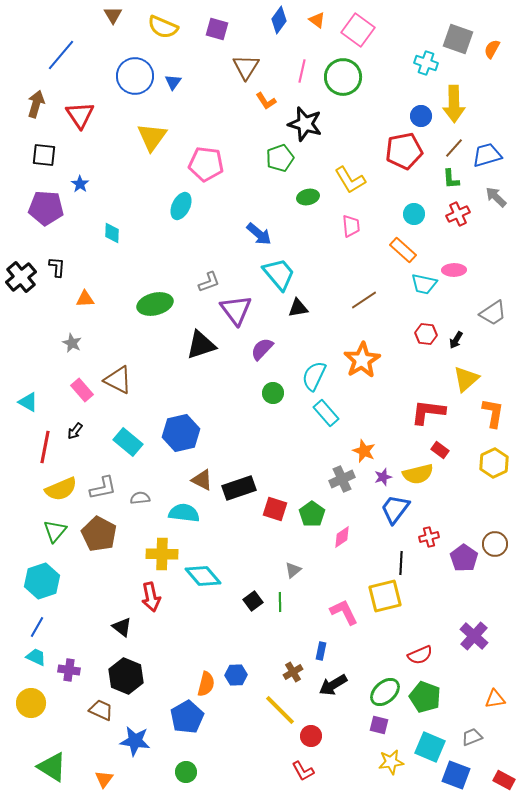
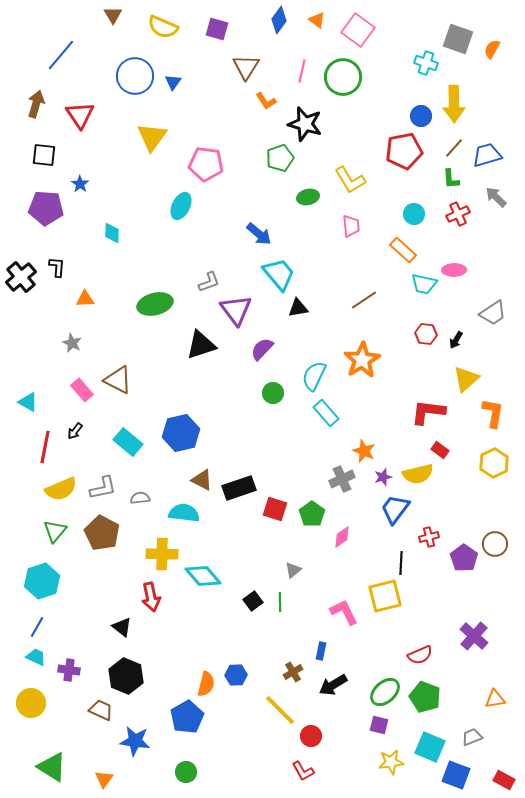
brown pentagon at (99, 534): moved 3 px right, 1 px up
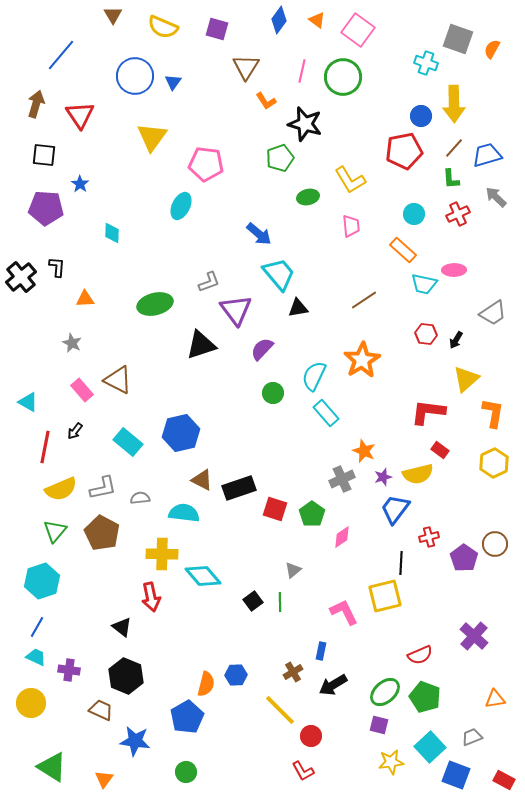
cyan square at (430, 747): rotated 24 degrees clockwise
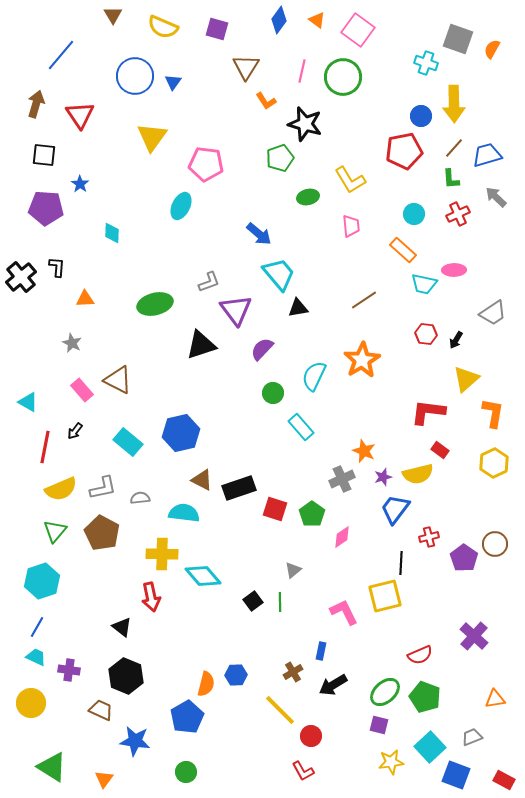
cyan rectangle at (326, 413): moved 25 px left, 14 px down
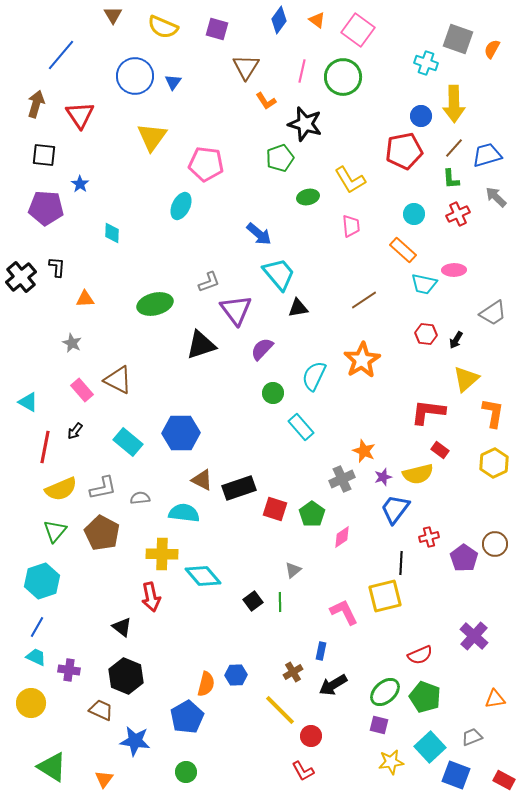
blue hexagon at (181, 433): rotated 12 degrees clockwise
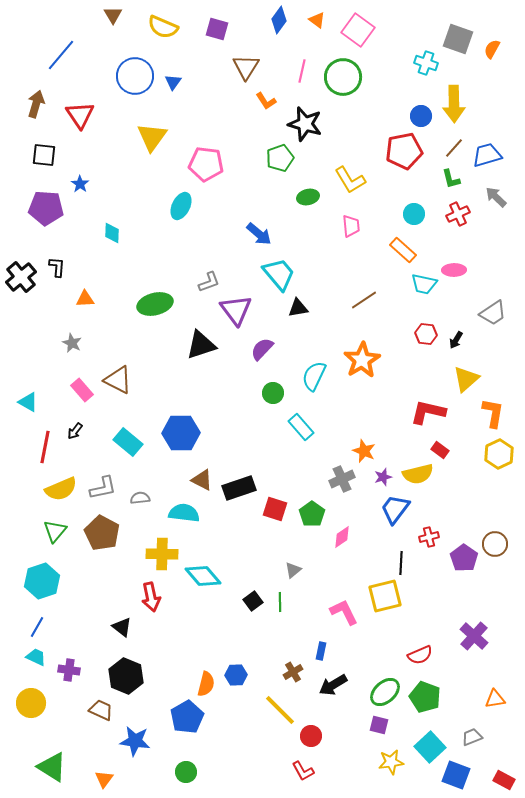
green L-shape at (451, 179): rotated 10 degrees counterclockwise
red L-shape at (428, 412): rotated 6 degrees clockwise
yellow hexagon at (494, 463): moved 5 px right, 9 px up
